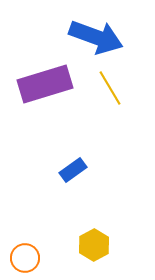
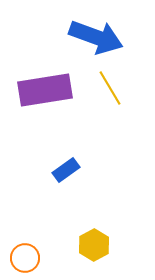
purple rectangle: moved 6 px down; rotated 8 degrees clockwise
blue rectangle: moved 7 px left
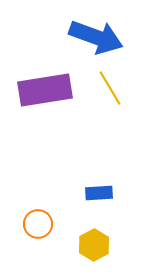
blue rectangle: moved 33 px right, 23 px down; rotated 32 degrees clockwise
orange circle: moved 13 px right, 34 px up
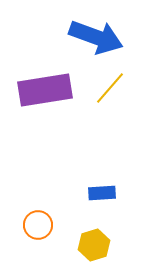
yellow line: rotated 72 degrees clockwise
blue rectangle: moved 3 px right
orange circle: moved 1 px down
yellow hexagon: rotated 12 degrees clockwise
